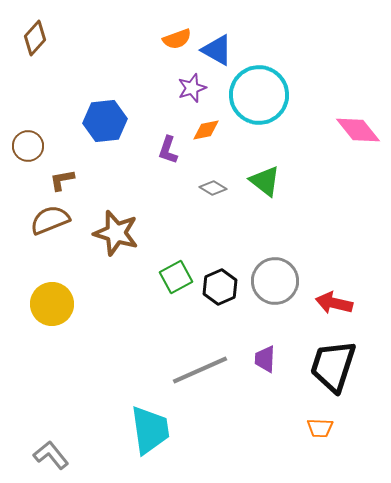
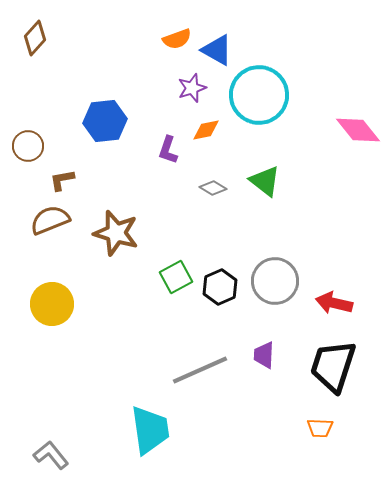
purple trapezoid: moved 1 px left, 4 px up
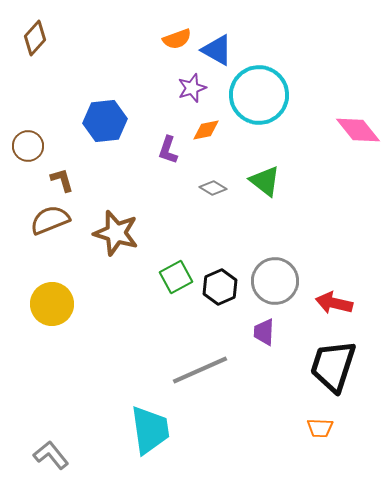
brown L-shape: rotated 84 degrees clockwise
purple trapezoid: moved 23 px up
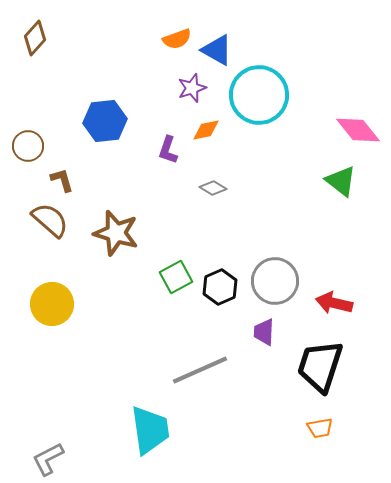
green triangle: moved 76 px right
brown semicircle: rotated 63 degrees clockwise
black trapezoid: moved 13 px left
orange trapezoid: rotated 12 degrees counterclockwise
gray L-shape: moved 3 px left, 4 px down; rotated 78 degrees counterclockwise
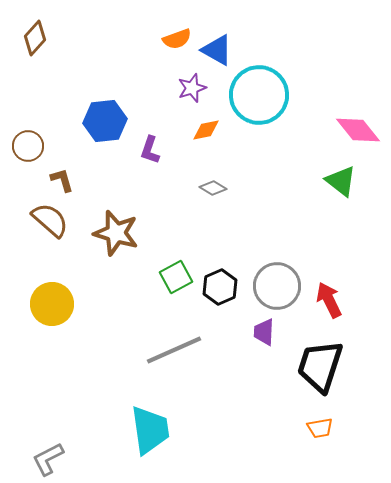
purple L-shape: moved 18 px left
gray circle: moved 2 px right, 5 px down
red arrow: moved 5 px left, 3 px up; rotated 51 degrees clockwise
gray line: moved 26 px left, 20 px up
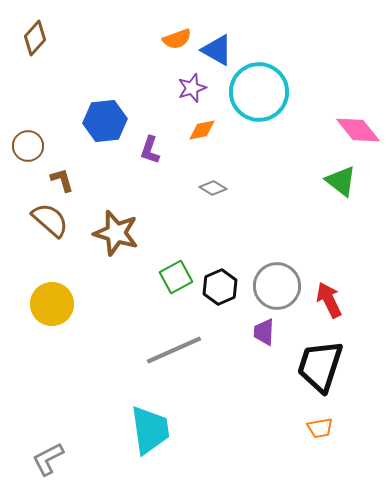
cyan circle: moved 3 px up
orange diamond: moved 4 px left
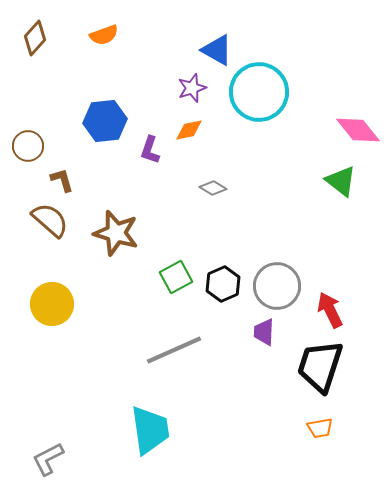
orange semicircle: moved 73 px left, 4 px up
orange diamond: moved 13 px left
black hexagon: moved 3 px right, 3 px up
red arrow: moved 1 px right, 10 px down
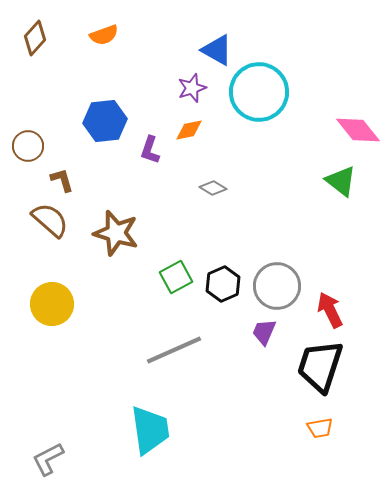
purple trapezoid: rotated 20 degrees clockwise
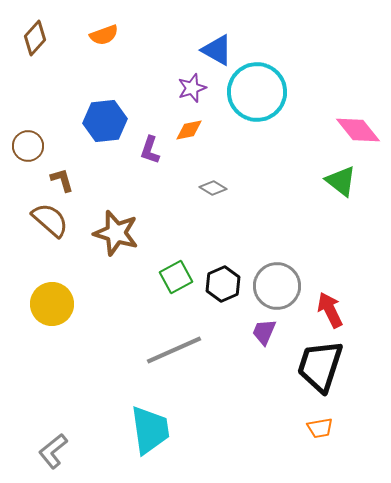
cyan circle: moved 2 px left
gray L-shape: moved 5 px right, 8 px up; rotated 12 degrees counterclockwise
